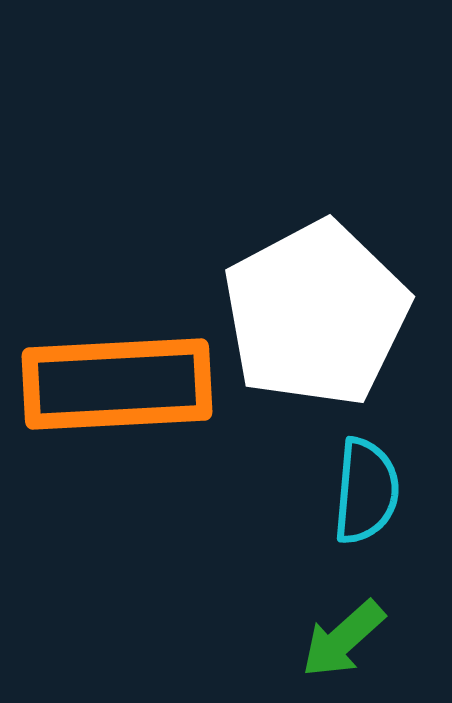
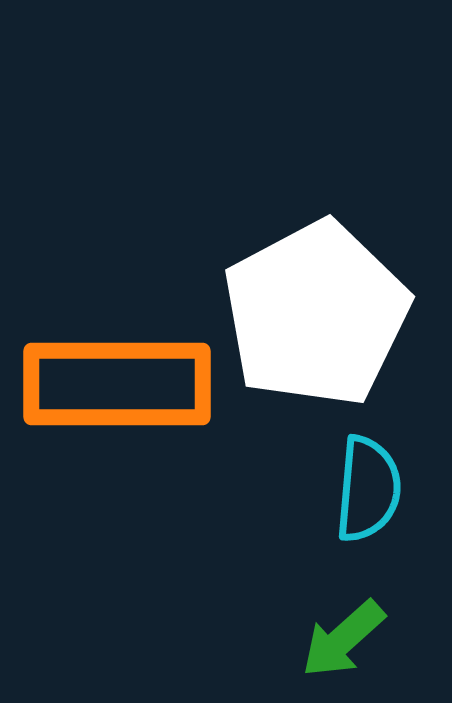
orange rectangle: rotated 3 degrees clockwise
cyan semicircle: moved 2 px right, 2 px up
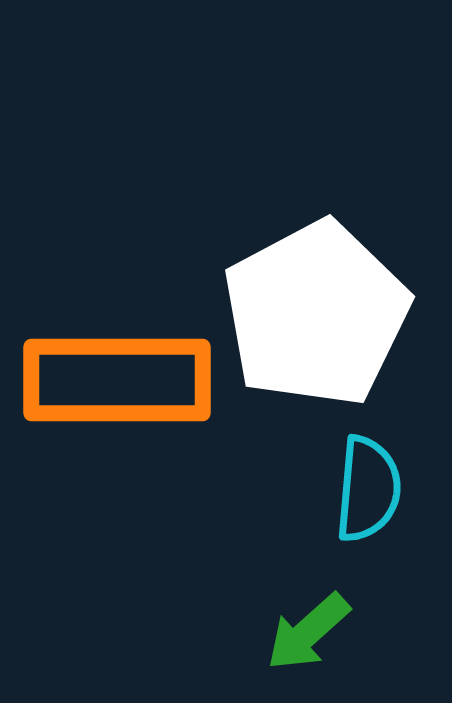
orange rectangle: moved 4 px up
green arrow: moved 35 px left, 7 px up
